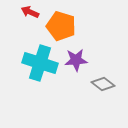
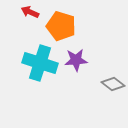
gray diamond: moved 10 px right
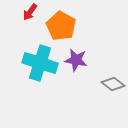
red arrow: rotated 78 degrees counterclockwise
orange pentagon: rotated 12 degrees clockwise
purple star: rotated 15 degrees clockwise
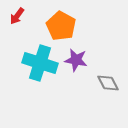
red arrow: moved 13 px left, 4 px down
gray diamond: moved 5 px left, 1 px up; rotated 25 degrees clockwise
